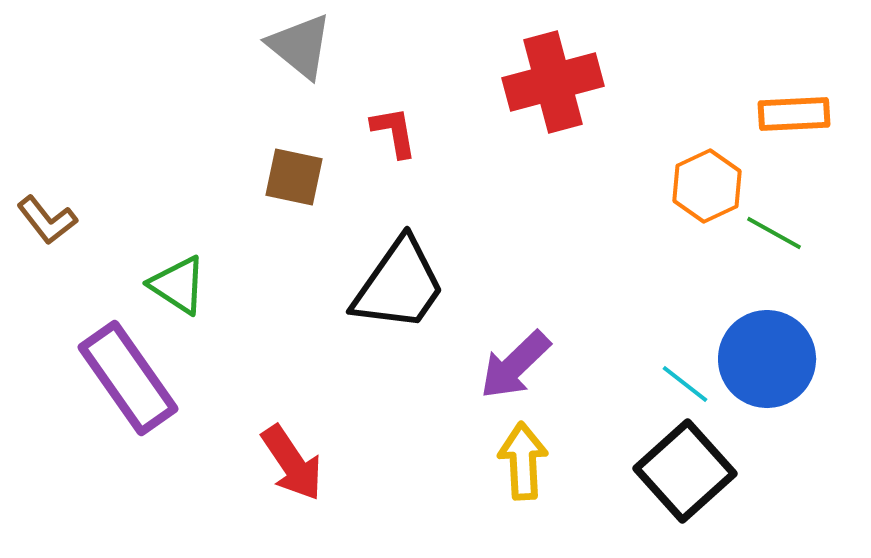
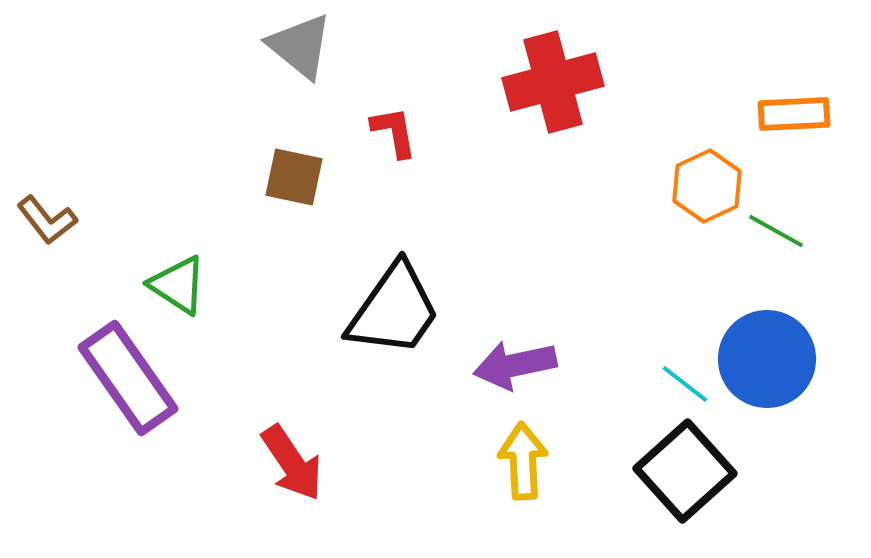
green line: moved 2 px right, 2 px up
black trapezoid: moved 5 px left, 25 px down
purple arrow: rotated 32 degrees clockwise
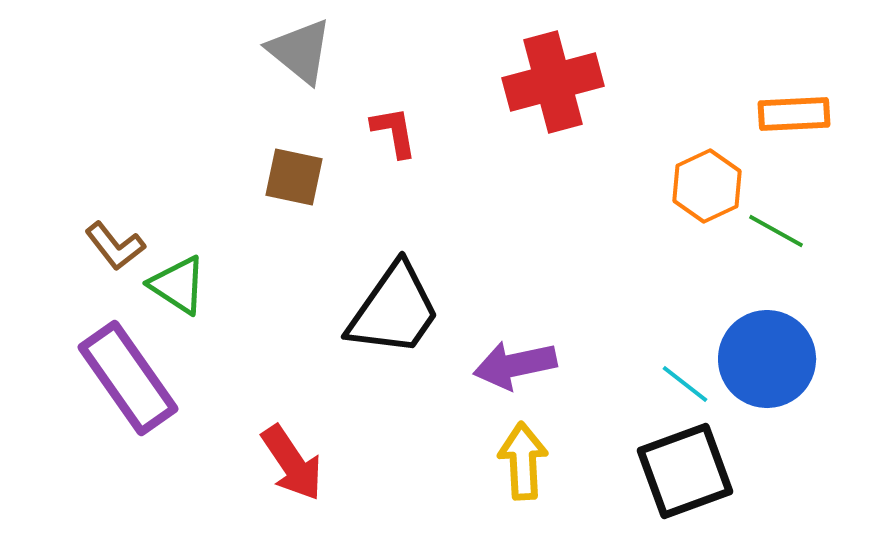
gray triangle: moved 5 px down
brown L-shape: moved 68 px right, 26 px down
black square: rotated 22 degrees clockwise
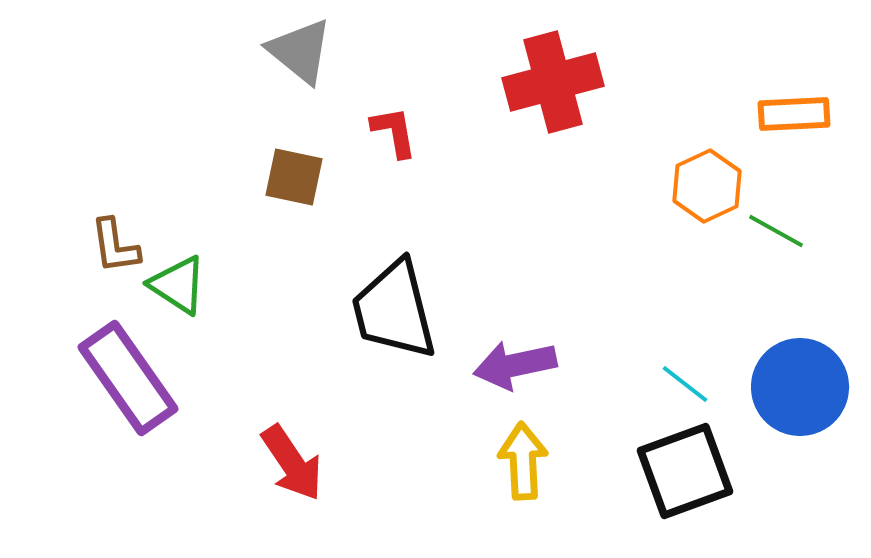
brown L-shape: rotated 30 degrees clockwise
black trapezoid: rotated 131 degrees clockwise
blue circle: moved 33 px right, 28 px down
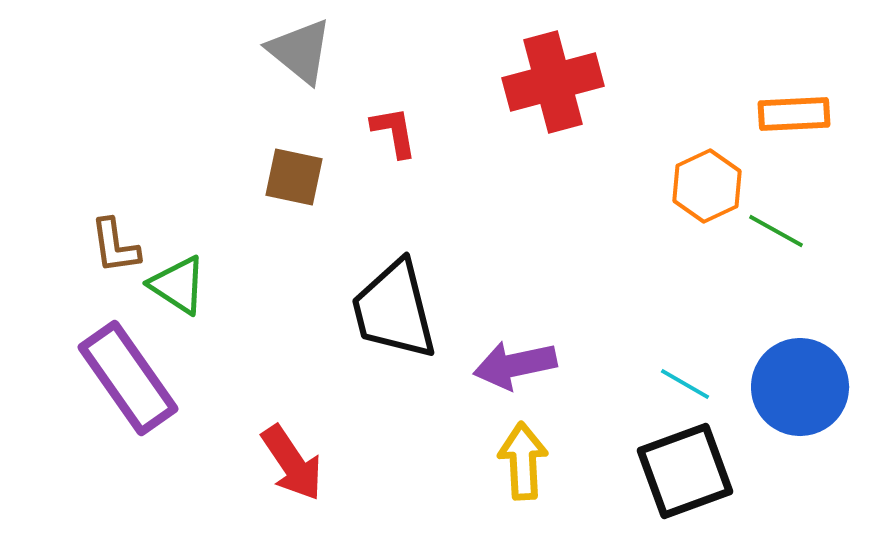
cyan line: rotated 8 degrees counterclockwise
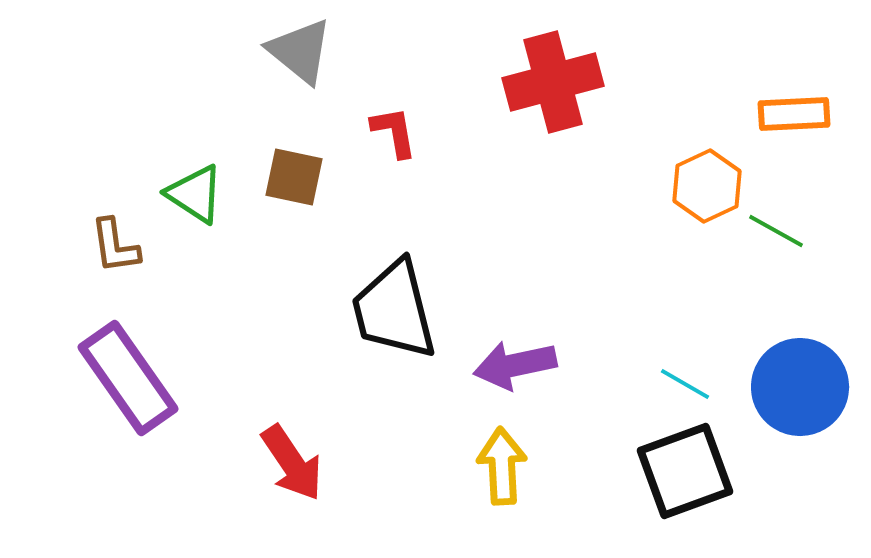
green triangle: moved 17 px right, 91 px up
yellow arrow: moved 21 px left, 5 px down
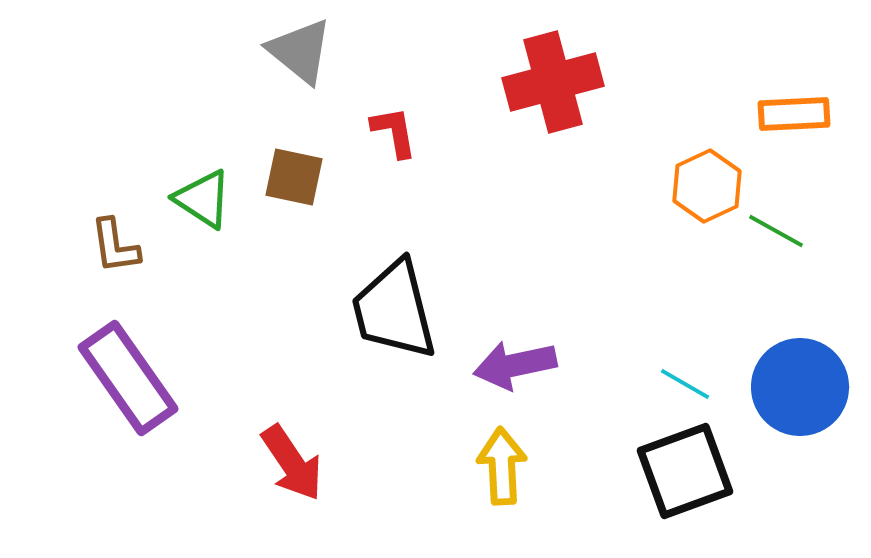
green triangle: moved 8 px right, 5 px down
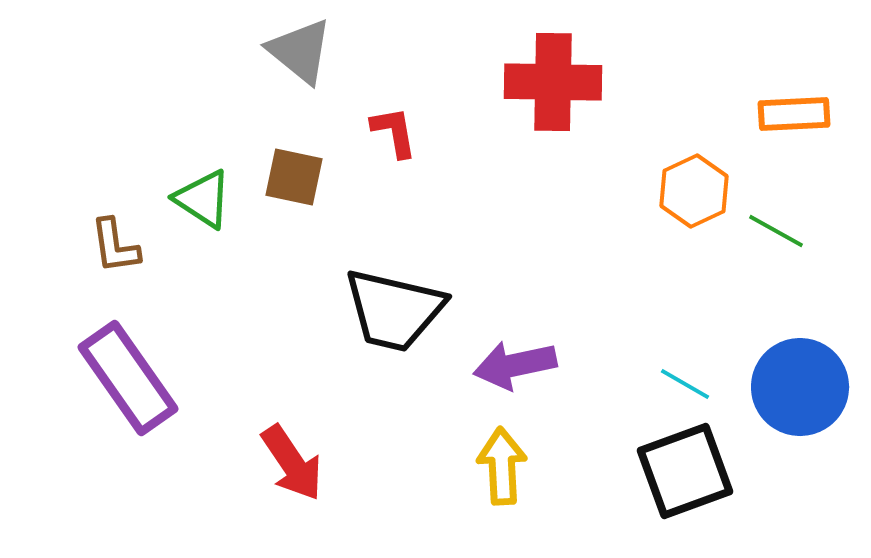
red cross: rotated 16 degrees clockwise
orange hexagon: moved 13 px left, 5 px down
black trapezoid: rotated 63 degrees counterclockwise
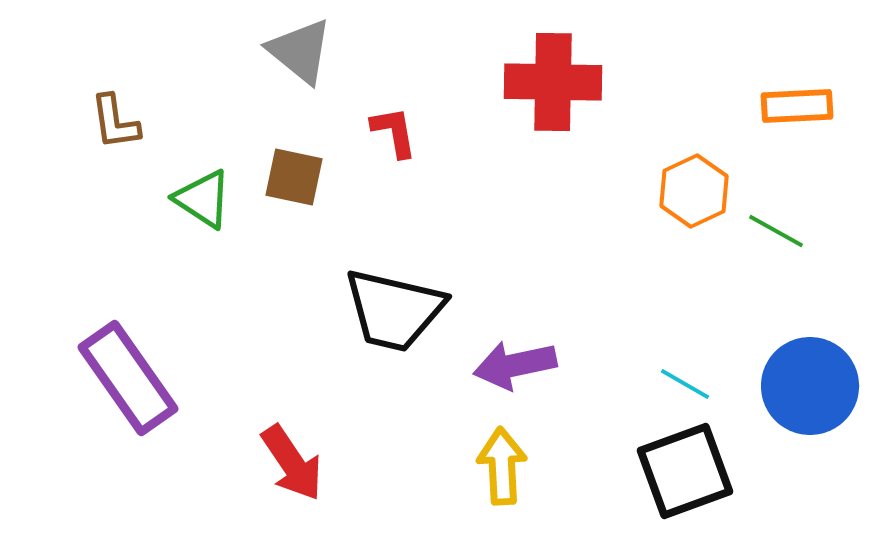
orange rectangle: moved 3 px right, 8 px up
brown L-shape: moved 124 px up
blue circle: moved 10 px right, 1 px up
